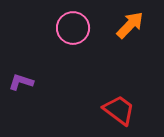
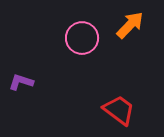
pink circle: moved 9 px right, 10 px down
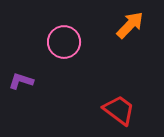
pink circle: moved 18 px left, 4 px down
purple L-shape: moved 1 px up
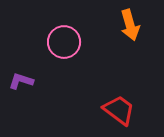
orange arrow: rotated 120 degrees clockwise
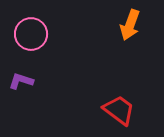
orange arrow: rotated 36 degrees clockwise
pink circle: moved 33 px left, 8 px up
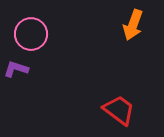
orange arrow: moved 3 px right
purple L-shape: moved 5 px left, 12 px up
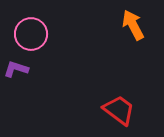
orange arrow: rotated 132 degrees clockwise
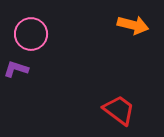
orange arrow: rotated 132 degrees clockwise
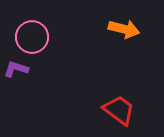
orange arrow: moved 9 px left, 4 px down
pink circle: moved 1 px right, 3 px down
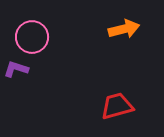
orange arrow: rotated 28 degrees counterclockwise
red trapezoid: moved 2 px left, 4 px up; rotated 52 degrees counterclockwise
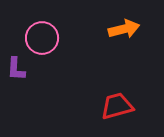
pink circle: moved 10 px right, 1 px down
purple L-shape: rotated 105 degrees counterclockwise
